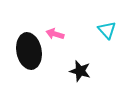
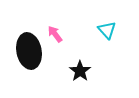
pink arrow: rotated 36 degrees clockwise
black star: rotated 20 degrees clockwise
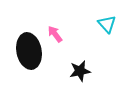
cyan triangle: moved 6 px up
black star: rotated 25 degrees clockwise
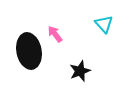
cyan triangle: moved 3 px left
black star: rotated 10 degrees counterclockwise
